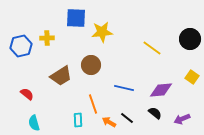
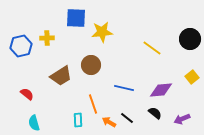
yellow square: rotated 16 degrees clockwise
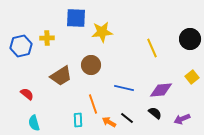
yellow line: rotated 30 degrees clockwise
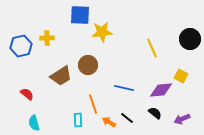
blue square: moved 4 px right, 3 px up
brown circle: moved 3 px left
yellow square: moved 11 px left, 1 px up; rotated 24 degrees counterclockwise
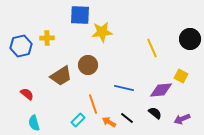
cyan rectangle: rotated 48 degrees clockwise
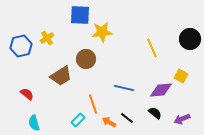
yellow cross: rotated 32 degrees counterclockwise
brown circle: moved 2 px left, 6 px up
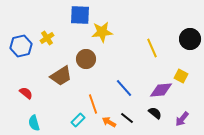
blue line: rotated 36 degrees clockwise
red semicircle: moved 1 px left, 1 px up
purple arrow: rotated 28 degrees counterclockwise
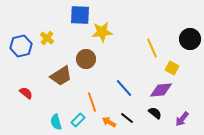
yellow cross: rotated 16 degrees counterclockwise
yellow square: moved 9 px left, 8 px up
orange line: moved 1 px left, 2 px up
cyan semicircle: moved 22 px right, 1 px up
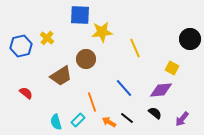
yellow line: moved 17 px left
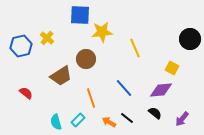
orange line: moved 1 px left, 4 px up
